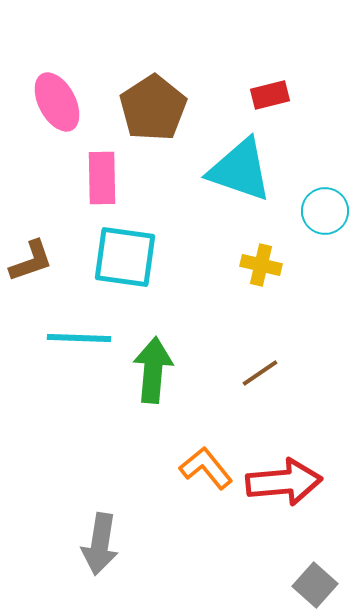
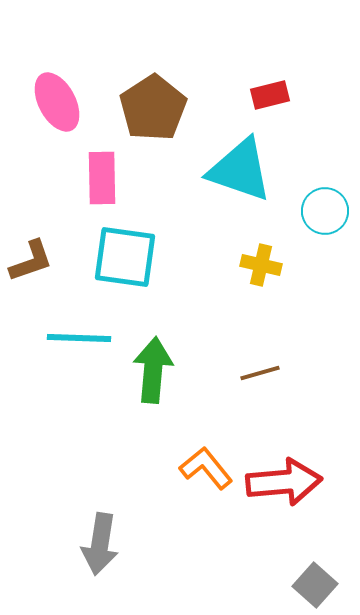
brown line: rotated 18 degrees clockwise
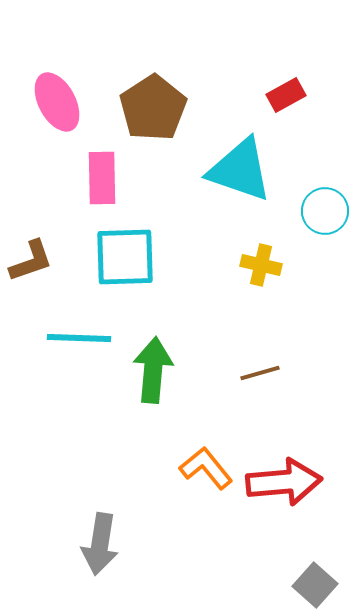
red rectangle: moved 16 px right; rotated 15 degrees counterclockwise
cyan square: rotated 10 degrees counterclockwise
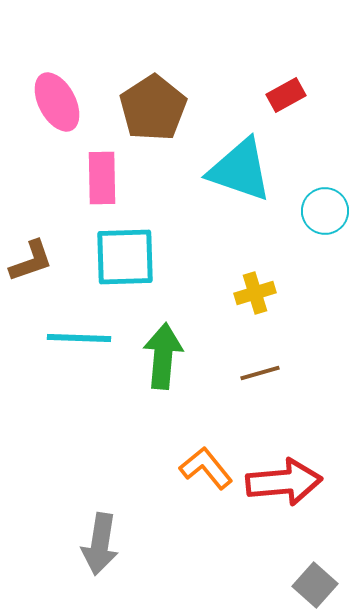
yellow cross: moved 6 px left, 28 px down; rotated 30 degrees counterclockwise
green arrow: moved 10 px right, 14 px up
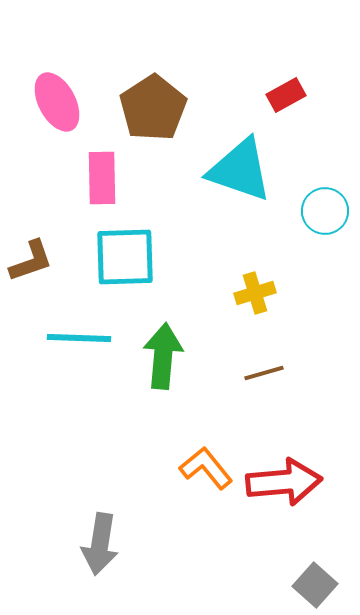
brown line: moved 4 px right
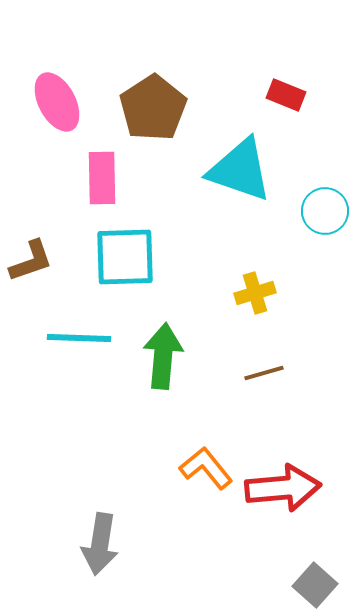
red rectangle: rotated 51 degrees clockwise
red arrow: moved 1 px left, 6 px down
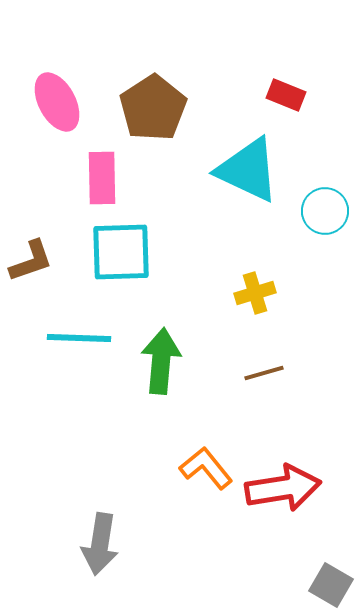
cyan triangle: moved 8 px right; rotated 6 degrees clockwise
cyan square: moved 4 px left, 5 px up
green arrow: moved 2 px left, 5 px down
red arrow: rotated 4 degrees counterclockwise
gray square: moved 16 px right; rotated 12 degrees counterclockwise
